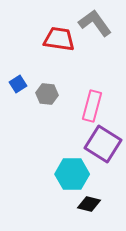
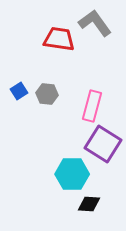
blue square: moved 1 px right, 7 px down
black diamond: rotated 10 degrees counterclockwise
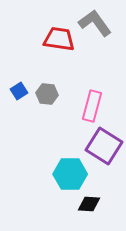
purple square: moved 1 px right, 2 px down
cyan hexagon: moved 2 px left
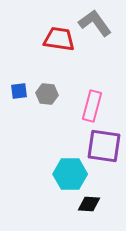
blue square: rotated 24 degrees clockwise
purple square: rotated 24 degrees counterclockwise
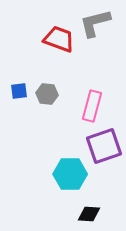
gray L-shape: rotated 68 degrees counterclockwise
red trapezoid: rotated 12 degrees clockwise
purple square: rotated 27 degrees counterclockwise
black diamond: moved 10 px down
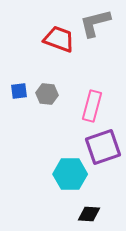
purple square: moved 1 px left, 1 px down
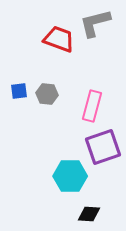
cyan hexagon: moved 2 px down
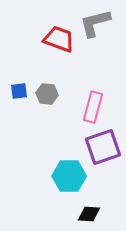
pink rectangle: moved 1 px right, 1 px down
cyan hexagon: moved 1 px left
